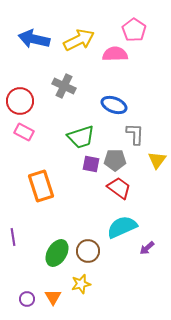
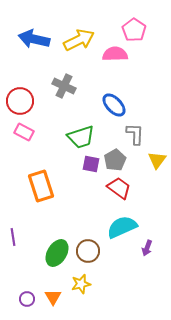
blue ellipse: rotated 25 degrees clockwise
gray pentagon: rotated 30 degrees counterclockwise
purple arrow: rotated 28 degrees counterclockwise
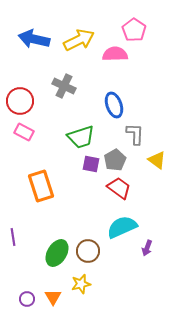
blue ellipse: rotated 25 degrees clockwise
yellow triangle: rotated 30 degrees counterclockwise
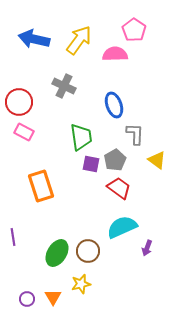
yellow arrow: rotated 28 degrees counterclockwise
red circle: moved 1 px left, 1 px down
green trapezoid: rotated 80 degrees counterclockwise
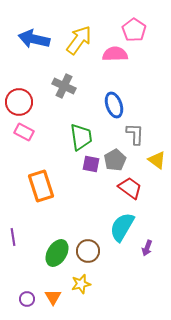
red trapezoid: moved 11 px right
cyan semicircle: rotated 36 degrees counterclockwise
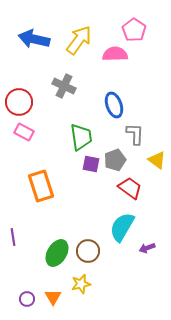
gray pentagon: rotated 10 degrees clockwise
purple arrow: rotated 49 degrees clockwise
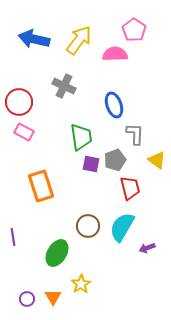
red trapezoid: rotated 40 degrees clockwise
brown circle: moved 25 px up
yellow star: rotated 18 degrees counterclockwise
